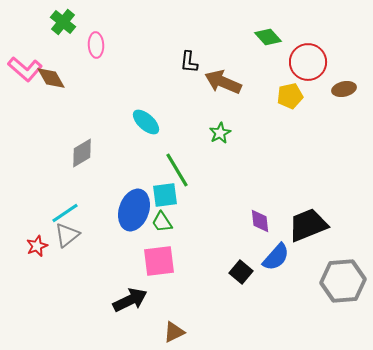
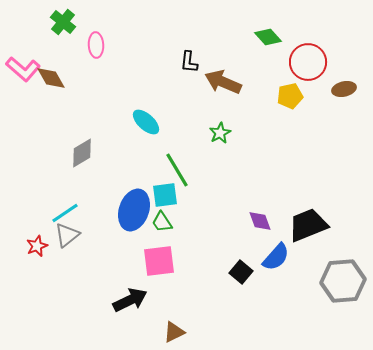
pink L-shape: moved 2 px left
purple diamond: rotated 15 degrees counterclockwise
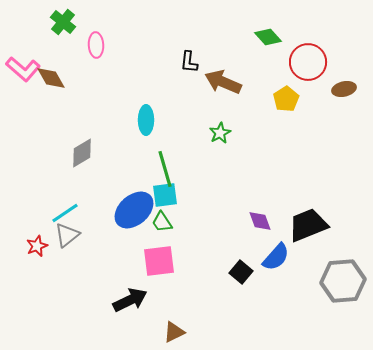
yellow pentagon: moved 4 px left, 3 px down; rotated 20 degrees counterclockwise
cyan ellipse: moved 2 px up; rotated 48 degrees clockwise
green line: moved 12 px left, 1 px up; rotated 15 degrees clockwise
blue ellipse: rotated 30 degrees clockwise
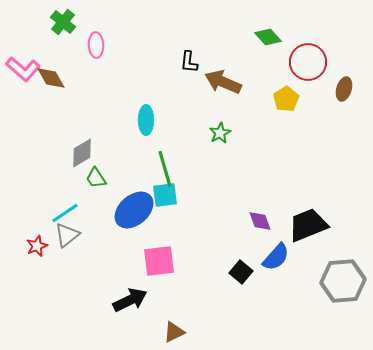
brown ellipse: rotated 60 degrees counterclockwise
green trapezoid: moved 66 px left, 44 px up
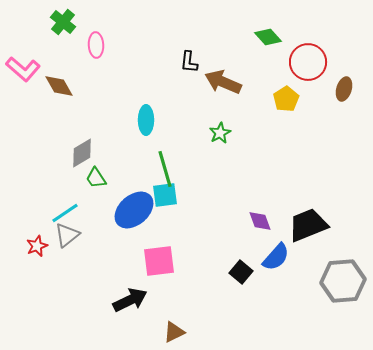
brown diamond: moved 8 px right, 8 px down
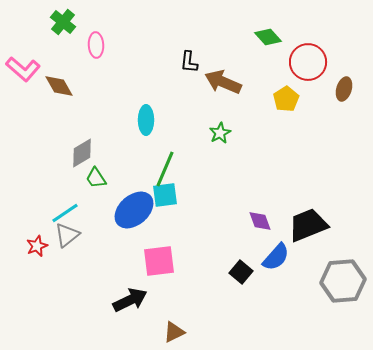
green line: rotated 39 degrees clockwise
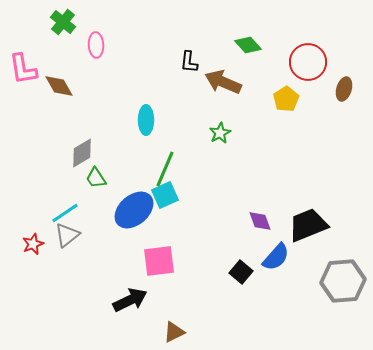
green diamond: moved 20 px left, 8 px down
pink L-shape: rotated 40 degrees clockwise
cyan square: rotated 16 degrees counterclockwise
red star: moved 4 px left, 2 px up
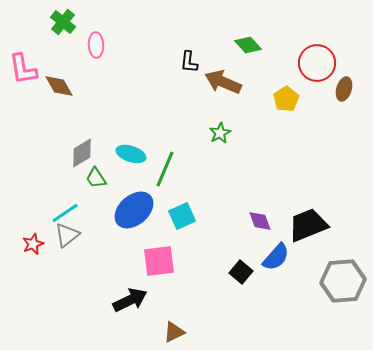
red circle: moved 9 px right, 1 px down
cyan ellipse: moved 15 px left, 34 px down; rotated 72 degrees counterclockwise
cyan square: moved 17 px right, 21 px down
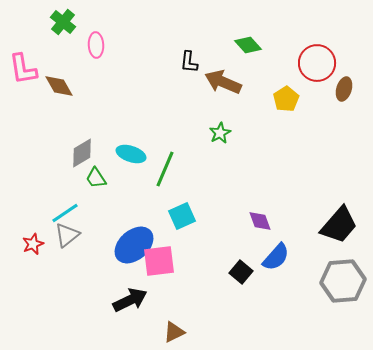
blue ellipse: moved 35 px down
black trapezoid: moved 31 px right; rotated 153 degrees clockwise
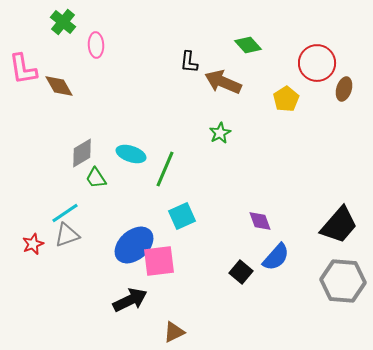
gray triangle: rotated 20 degrees clockwise
gray hexagon: rotated 9 degrees clockwise
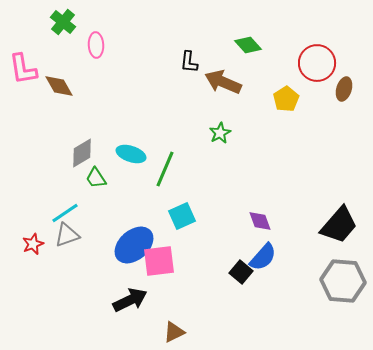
blue semicircle: moved 13 px left
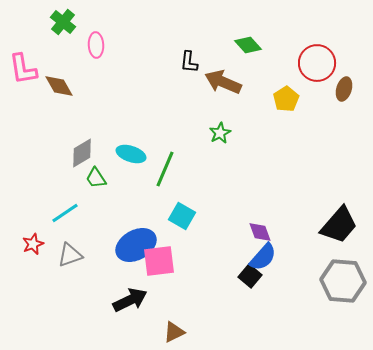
cyan square: rotated 36 degrees counterclockwise
purple diamond: moved 11 px down
gray triangle: moved 3 px right, 20 px down
blue ellipse: moved 2 px right; rotated 12 degrees clockwise
black square: moved 9 px right, 4 px down
